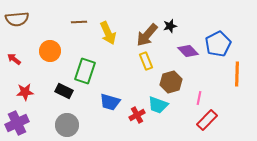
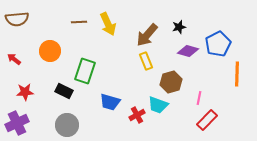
black star: moved 9 px right, 1 px down
yellow arrow: moved 9 px up
purple diamond: rotated 30 degrees counterclockwise
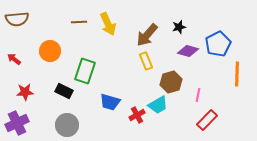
pink line: moved 1 px left, 3 px up
cyan trapezoid: rotated 50 degrees counterclockwise
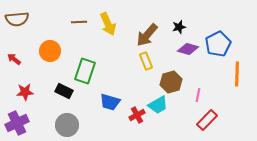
purple diamond: moved 2 px up
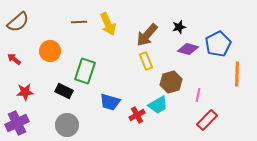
brown semicircle: moved 1 px right, 3 px down; rotated 35 degrees counterclockwise
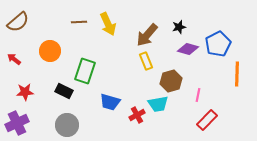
brown hexagon: moved 1 px up
cyan trapezoid: moved 1 px up; rotated 20 degrees clockwise
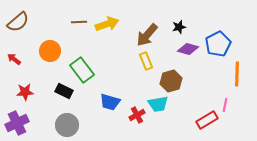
yellow arrow: moved 1 px left; rotated 85 degrees counterclockwise
green rectangle: moved 3 px left, 1 px up; rotated 55 degrees counterclockwise
pink line: moved 27 px right, 10 px down
red rectangle: rotated 15 degrees clockwise
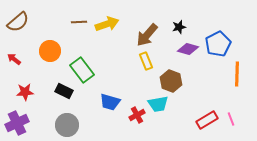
brown hexagon: rotated 25 degrees counterclockwise
pink line: moved 6 px right, 14 px down; rotated 32 degrees counterclockwise
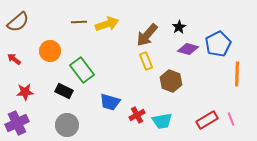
black star: rotated 16 degrees counterclockwise
cyan trapezoid: moved 4 px right, 17 px down
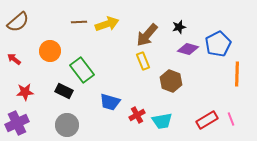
black star: rotated 16 degrees clockwise
yellow rectangle: moved 3 px left
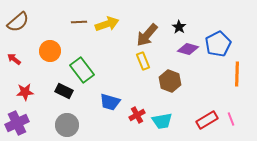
black star: rotated 24 degrees counterclockwise
brown hexagon: moved 1 px left
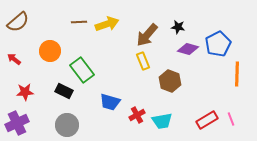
black star: moved 1 px left; rotated 24 degrees counterclockwise
